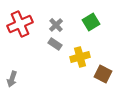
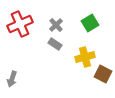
green square: moved 1 px left, 1 px down
yellow cross: moved 5 px right
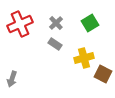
gray cross: moved 2 px up
yellow cross: moved 1 px left, 1 px down
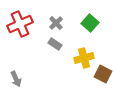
green square: rotated 18 degrees counterclockwise
gray arrow: moved 4 px right; rotated 42 degrees counterclockwise
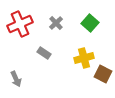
gray rectangle: moved 11 px left, 9 px down
